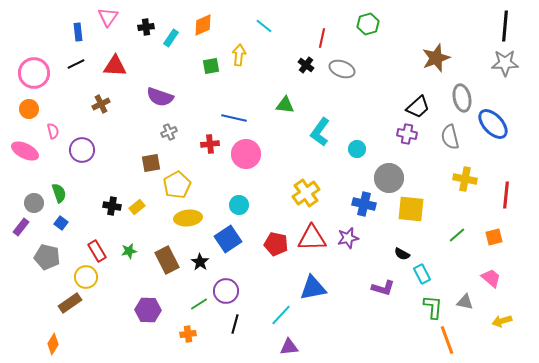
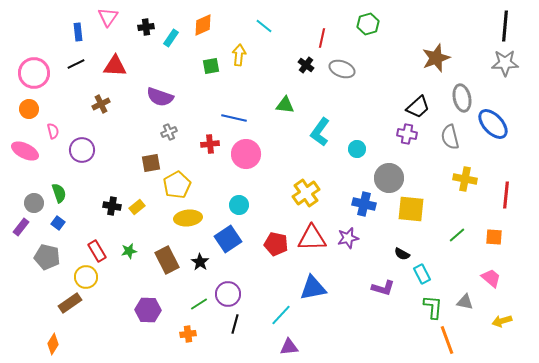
blue square at (61, 223): moved 3 px left
orange square at (494, 237): rotated 18 degrees clockwise
purple circle at (226, 291): moved 2 px right, 3 px down
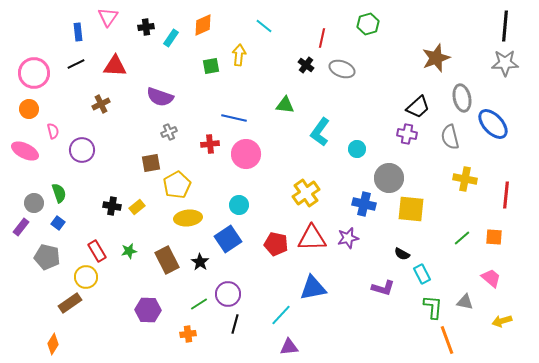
green line at (457, 235): moved 5 px right, 3 px down
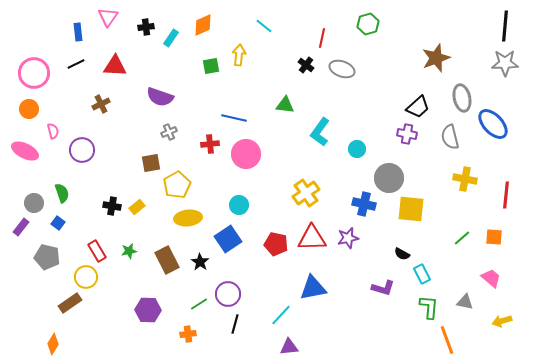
green semicircle at (59, 193): moved 3 px right
green L-shape at (433, 307): moved 4 px left
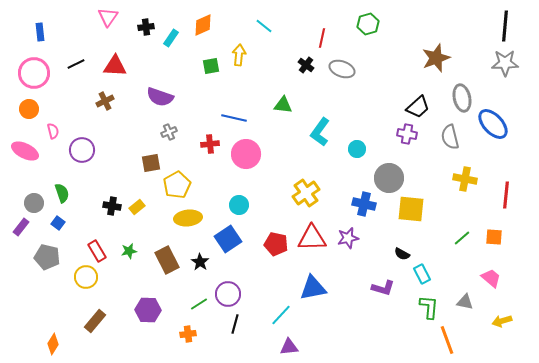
blue rectangle at (78, 32): moved 38 px left
brown cross at (101, 104): moved 4 px right, 3 px up
green triangle at (285, 105): moved 2 px left
brown rectangle at (70, 303): moved 25 px right, 18 px down; rotated 15 degrees counterclockwise
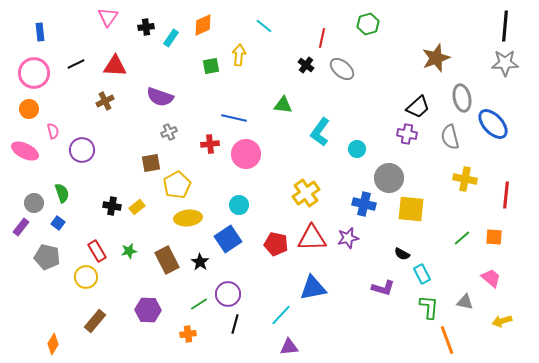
gray ellipse at (342, 69): rotated 20 degrees clockwise
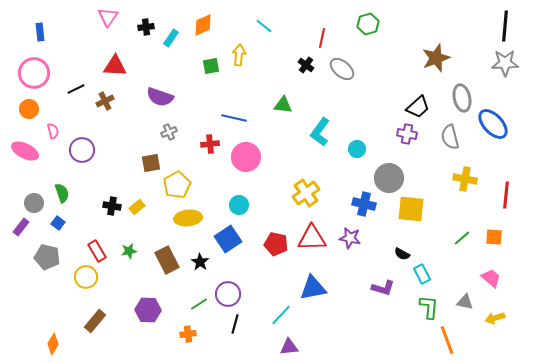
black line at (76, 64): moved 25 px down
pink circle at (246, 154): moved 3 px down
purple star at (348, 238): moved 2 px right; rotated 25 degrees clockwise
yellow arrow at (502, 321): moved 7 px left, 3 px up
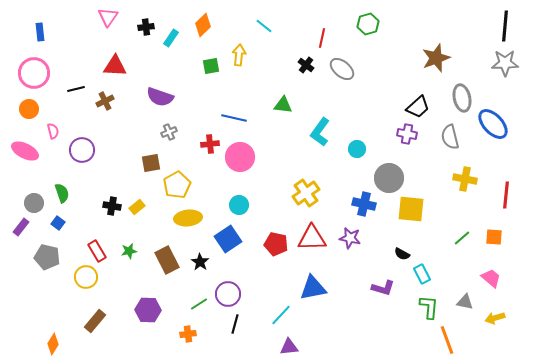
orange diamond at (203, 25): rotated 20 degrees counterclockwise
black line at (76, 89): rotated 12 degrees clockwise
pink circle at (246, 157): moved 6 px left
